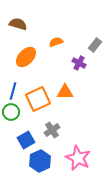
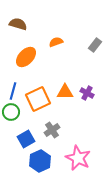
purple cross: moved 8 px right, 30 px down
blue square: moved 1 px up
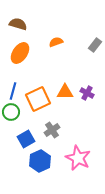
orange ellipse: moved 6 px left, 4 px up; rotated 10 degrees counterclockwise
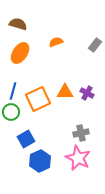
gray cross: moved 29 px right, 3 px down; rotated 21 degrees clockwise
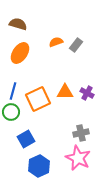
gray rectangle: moved 19 px left
blue hexagon: moved 1 px left, 5 px down
